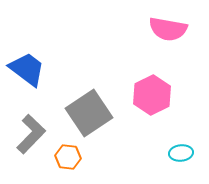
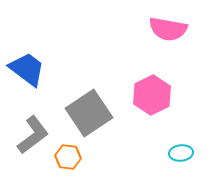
gray L-shape: moved 2 px right, 1 px down; rotated 9 degrees clockwise
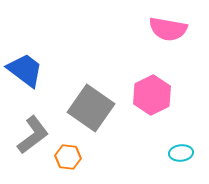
blue trapezoid: moved 2 px left, 1 px down
gray square: moved 2 px right, 5 px up; rotated 21 degrees counterclockwise
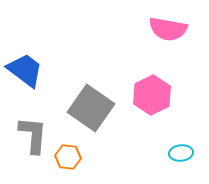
gray L-shape: rotated 48 degrees counterclockwise
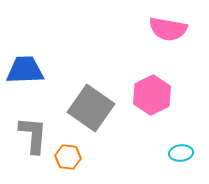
blue trapezoid: rotated 39 degrees counterclockwise
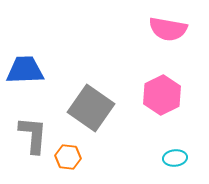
pink hexagon: moved 10 px right
cyan ellipse: moved 6 px left, 5 px down
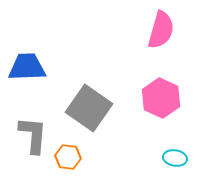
pink semicircle: moved 7 px left, 1 px down; rotated 84 degrees counterclockwise
blue trapezoid: moved 2 px right, 3 px up
pink hexagon: moved 1 px left, 3 px down; rotated 9 degrees counterclockwise
gray square: moved 2 px left
cyan ellipse: rotated 15 degrees clockwise
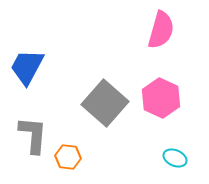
blue trapezoid: rotated 60 degrees counterclockwise
gray square: moved 16 px right, 5 px up; rotated 6 degrees clockwise
cyan ellipse: rotated 15 degrees clockwise
